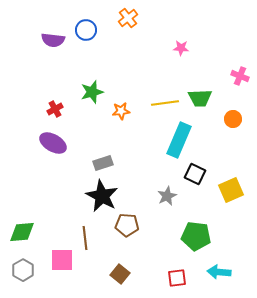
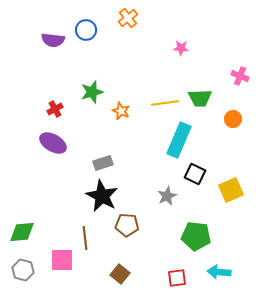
orange star: rotated 30 degrees clockwise
gray hexagon: rotated 15 degrees counterclockwise
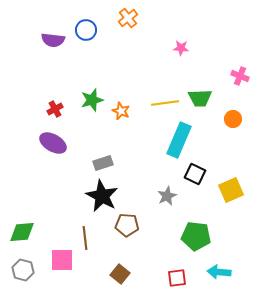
green star: moved 8 px down
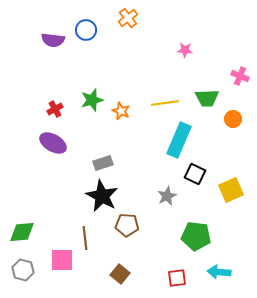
pink star: moved 4 px right, 2 px down
green trapezoid: moved 7 px right
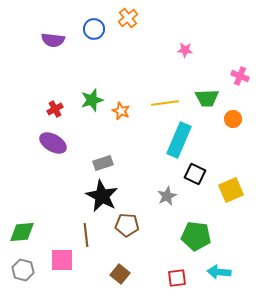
blue circle: moved 8 px right, 1 px up
brown line: moved 1 px right, 3 px up
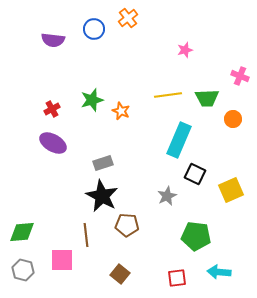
pink star: rotated 21 degrees counterclockwise
yellow line: moved 3 px right, 8 px up
red cross: moved 3 px left
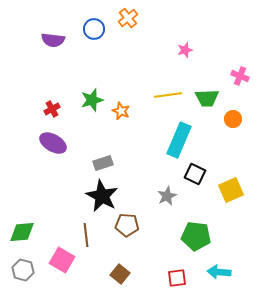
pink square: rotated 30 degrees clockwise
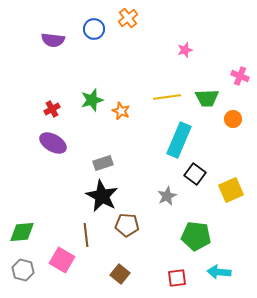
yellow line: moved 1 px left, 2 px down
black square: rotated 10 degrees clockwise
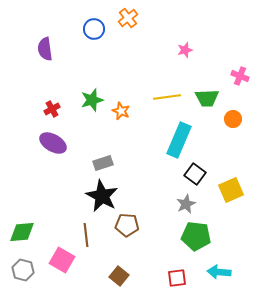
purple semicircle: moved 8 px left, 9 px down; rotated 75 degrees clockwise
gray star: moved 19 px right, 8 px down
brown square: moved 1 px left, 2 px down
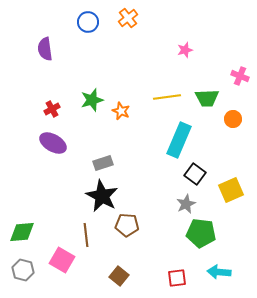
blue circle: moved 6 px left, 7 px up
green pentagon: moved 5 px right, 3 px up
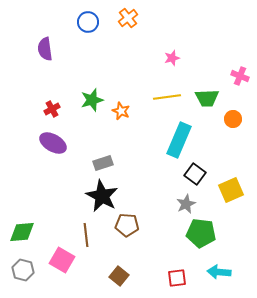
pink star: moved 13 px left, 8 px down
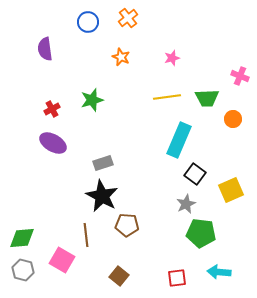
orange star: moved 54 px up
green diamond: moved 6 px down
